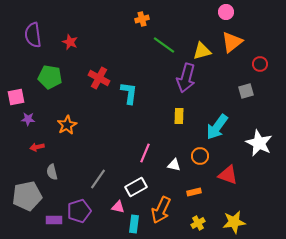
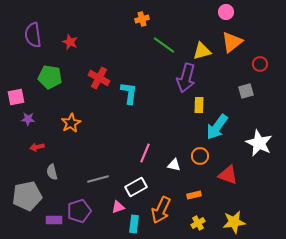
yellow rectangle: moved 20 px right, 11 px up
orange star: moved 4 px right, 2 px up
gray line: rotated 40 degrees clockwise
orange rectangle: moved 3 px down
pink triangle: rotated 32 degrees counterclockwise
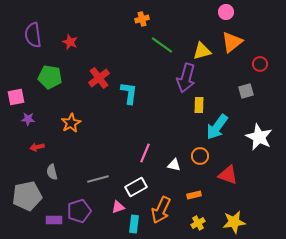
green line: moved 2 px left
red cross: rotated 25 degrees clockwise
white star: moved 6 px up
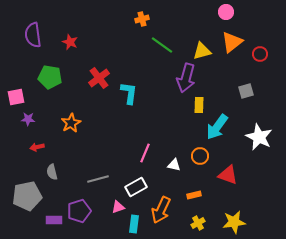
red circle: moved 10 px up
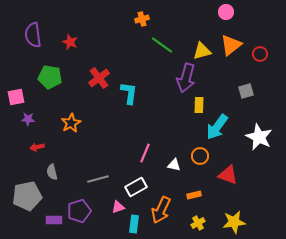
orange triangle: moved 1 px left, 3 px down
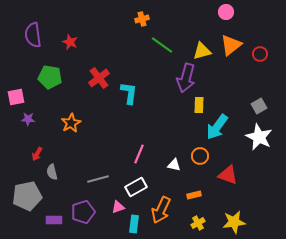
gray square: moved 13 px right, 15 px down; rotated 14 degrees counterclockwise
red arrow: moved 7 px down; rotated 48 degrees counterclockwise
pink line: moved 6 px left, 1 px down
purple pentagon: moved 4 px right, 1 px down
